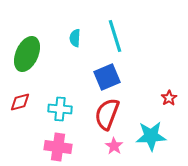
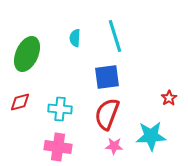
blue square: rotated 16 degrees clockwise
pink star: rotated 30 degrees counterclockwise
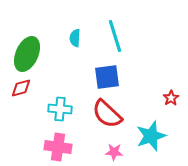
red star: moved 2 px right
red diamond: moved 1 px right, 14 px up
red semicircle: rotated 68 degrees counterclockwise
cyan star: rotated 16 degrees counterclockwise
pink star: moved 6 px down
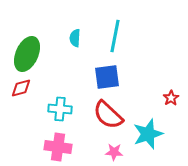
cyan line: rotated 28 degrees clockwise
red semicircle: moved 1 px right, 1 px down
cyan star: moved 3 px left, 2 px up
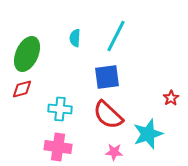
cyan line: moved 1 px right; rotated 16 degrees clockwise
red diamond: moved 1 px right, 1 px down
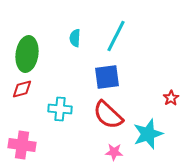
green ellipse: rotated 16 degrees counterclockwise
pink cross: moved 36 px left, 2 px up
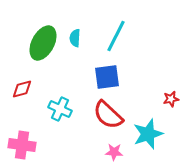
green ellipse: moved 16 px right, 11 px up; rotated 20 degrees clockwise
red star: moved 1 px down; rotated 21 degrees clockwise
cyan cross: rotated 20 degrees clockwise
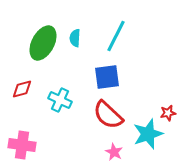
red star: moved 3 px left, 14 px down
cyan cross: moved 9 px up
pink star: rotated 24 degrees clockwise
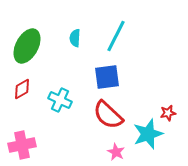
green ellipse: moved 16 px left, 3 px down
red diamond: rotated 15 degrees counterclockwise
pink cross: rotated 20 degrees counterclockwise
pink star: moved 2 px right
